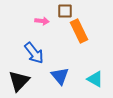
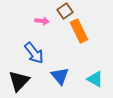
brown square: rotated 35 degrees counterclockwise
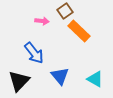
orange rectangle: rotated 20 degrees counterclockwise
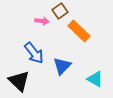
brown square: moved 5 px left
blue triangle: moved 2 px right, 10 px up; rotated 24 degrees clockwise
black triangle: rotated 30 degrees counterclockwise
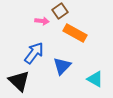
orange rectangle: moved 4 px left, 2 px down; rotated 15 degrees counterclockwise
blue arrow: rotated 105 degrees counterclockwise
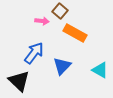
brown square: rotated 14 degrees counterclockwise
cyan triangle: moved 5 px right, 9 px up
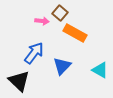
brown square: moved 2 px down
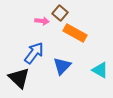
black triangle: moved 3 px up
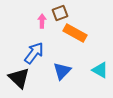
brown square: rotated 28 degrees clockwise
pink arrow: rotated 96 degrees counterclockwise
blue triangle: moved 5 px down
